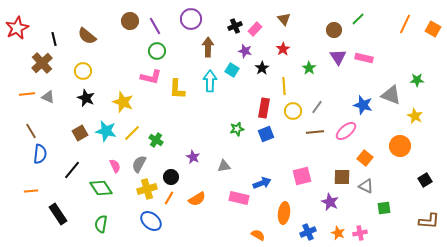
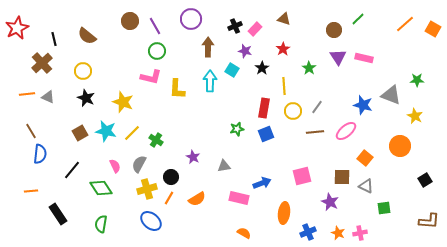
brown triangle at (284, 19): rotated 32 degrees counterclockwise
orange line at (405, 24): rotated 24 degrees clockwise
orange semicircle at (258, 235): moved 14 px left, 2 px up
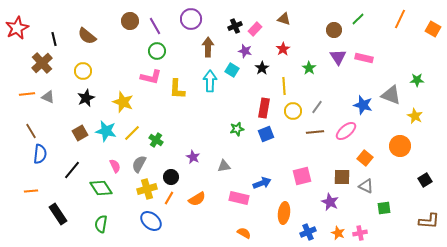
orange line at (405, 24): moved 5 px left, 5 px up; rotated 24 degrees counterclockwise
black star at (86, 98): rotated 24 degrees clockwise
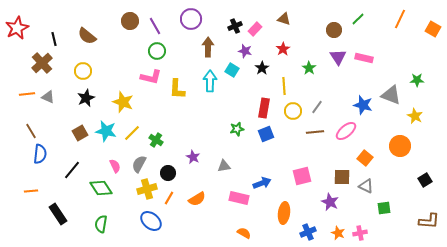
black circle at (171, 177): moved 3 px left, 4 px up
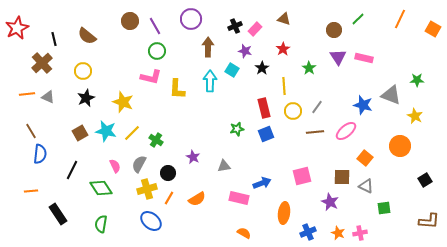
red rectangle at (264, 108): rotated 24 degrees counterclockwise
black line at (72, 170): rotated 12 degrees counterclockwise
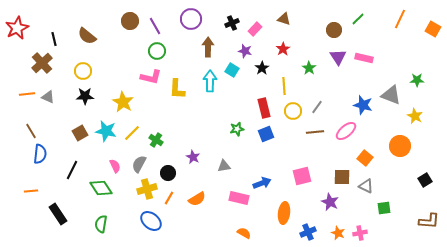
black cross at (235, 26): moved 3 px left, 3 px up
black star at (86, 98): moved 1 px left, 2 px up; rotated 24 degrees clockwise
yellow star at (123, 102): rotated 10 degrees clockwise
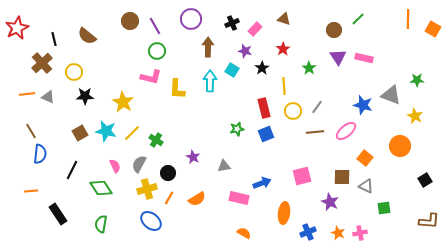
orange line at (400, 19): moved 8 px right; rotated 24 degrees counterclockwise
yellow circle at (83, 71): moved 9 px left, 1 px down
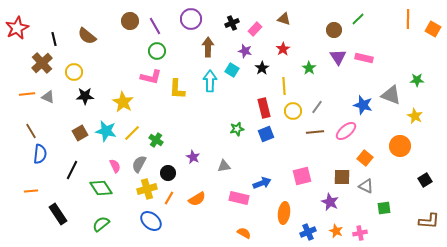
green semicircle at (101, 224): rotated 42 degrees clockwise
orange star at (338, 233): moved 2 px left, 2 px up
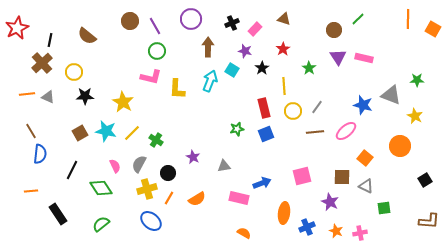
black line at (54, 39): moved 4 px left, 1 px down; rotated 24 degrees clockwise
cyan arrow at (210, 81): rotated 20 degrees clockwise
blue cross at (308, 232): moved 1 px left, 5 px up
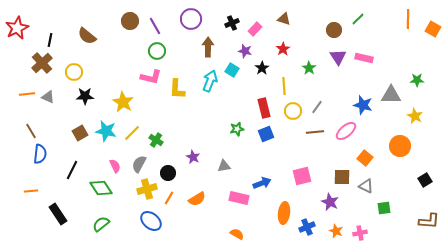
gray triangle at (391, 95): rotated 20 degrees counterclockwise
orange semicircle at (244, 233): moved 7 px left, 1 px down
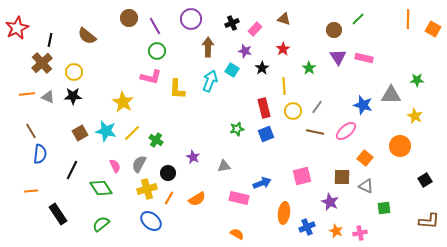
brown circle at (130, 21): moved 1 px left, 3 px up
black star at (85, 96): moved 12 px left
brown line at (315, 132): rotated 18 degrees clockwise
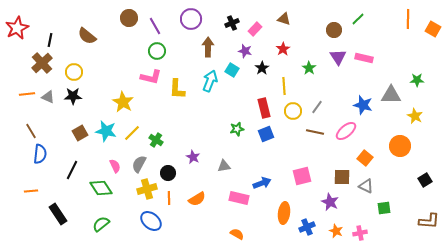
orange line at (169, 198): rotated 32 degrees counterclockwise
